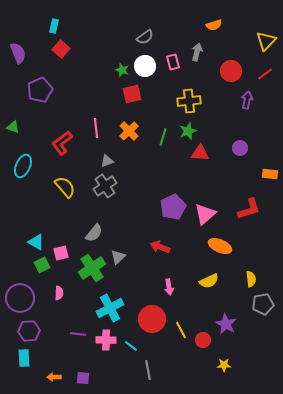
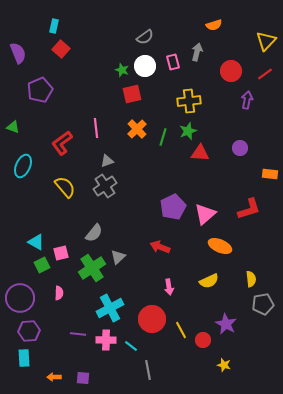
orange cross at (129, 131): moved 8 px right, 2 px up
yellow star at (224, 365): rotated 16 degrees clockwise
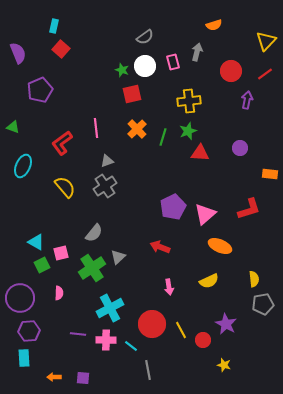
yellow semicircle at (251, 279): moved 3 px right
red circle at (152, 319): moved 5 px down
